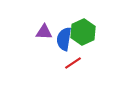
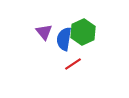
purple triangle: rotated 48 degrees clockwise
red line: moved 1 px down
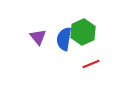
purple triangle: moved 6 px left, 5 px down
red line: moved 18 px right; rotated 12 degrees clockwise
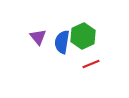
green hexagon: moved 4 px down
blue semicircle: moved 2 px left, 3 px down
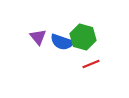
green hexagon: moved 1 px down; rotated 20 degrees counterclockwise
blue semicircle: rotated 80 degrees counterclockwise
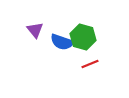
purple triangle: moved 3 px left, 7 px up
red line: moved 1 px left
